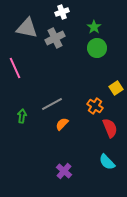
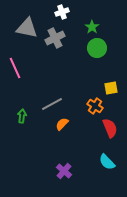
green star: moved 2 px left
yellow square: moved 5 px left; rotated 24 degrees clockwise
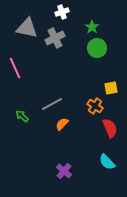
green arrow: rotated 56 degrees counterclockwise
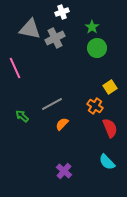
gray triangle: moved 3 px right, 1 px down
yellow square: moved 1 px left, 1 px up; rotated 24 degrees counterclockwise
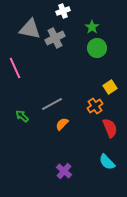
white cross: moved 1 px right, 1 px up
orange cross: rotated 21 degrees clockwise
